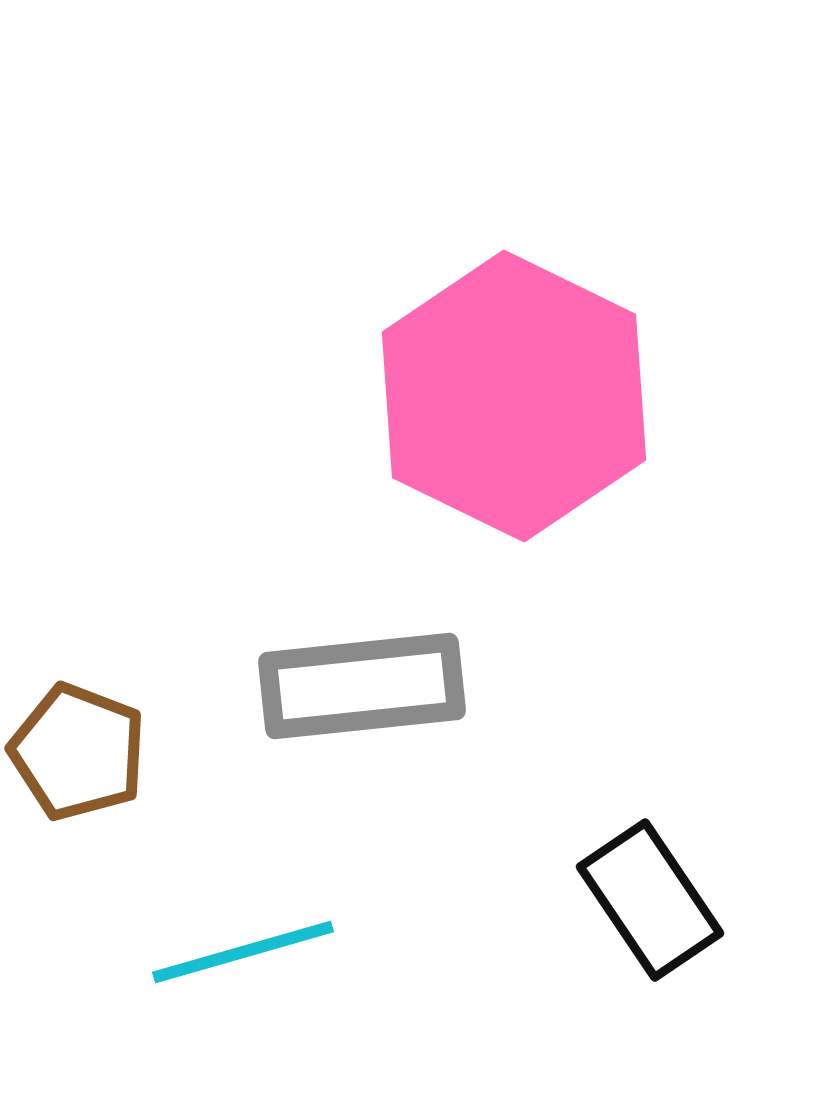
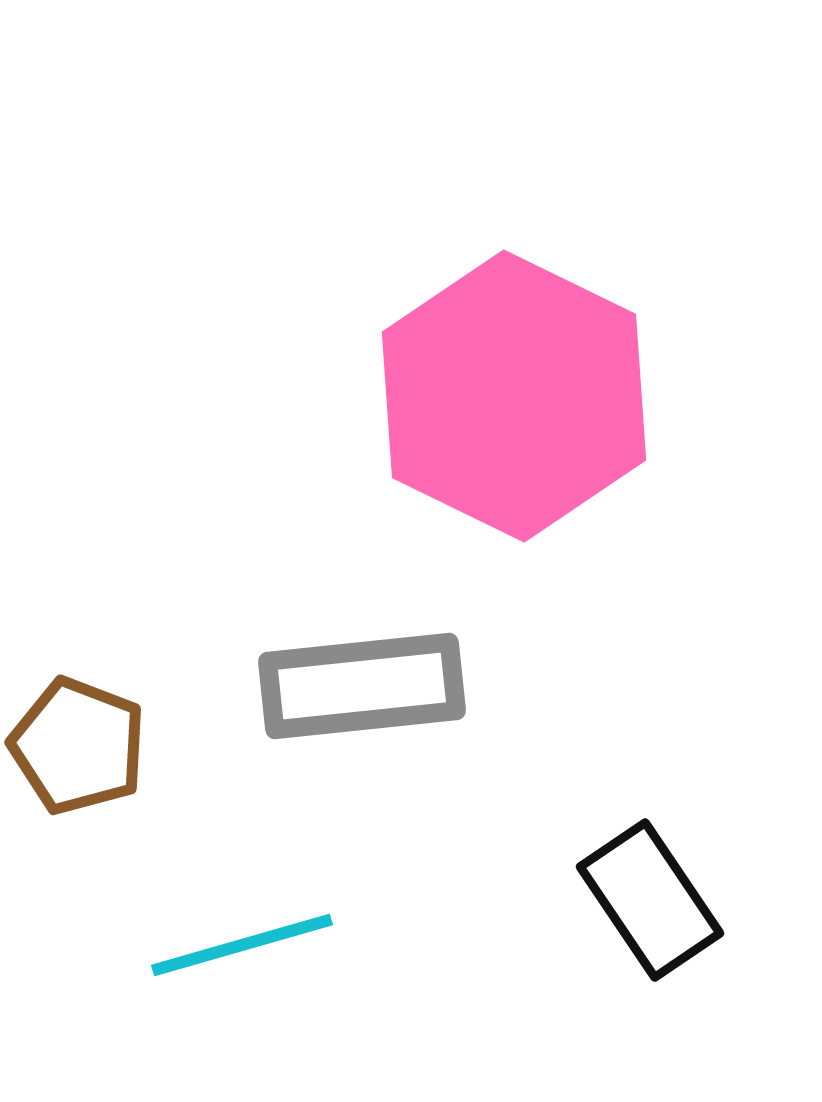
brown pentagon: moved 6 px up
cyan line: moved 1 px left, 7 px up
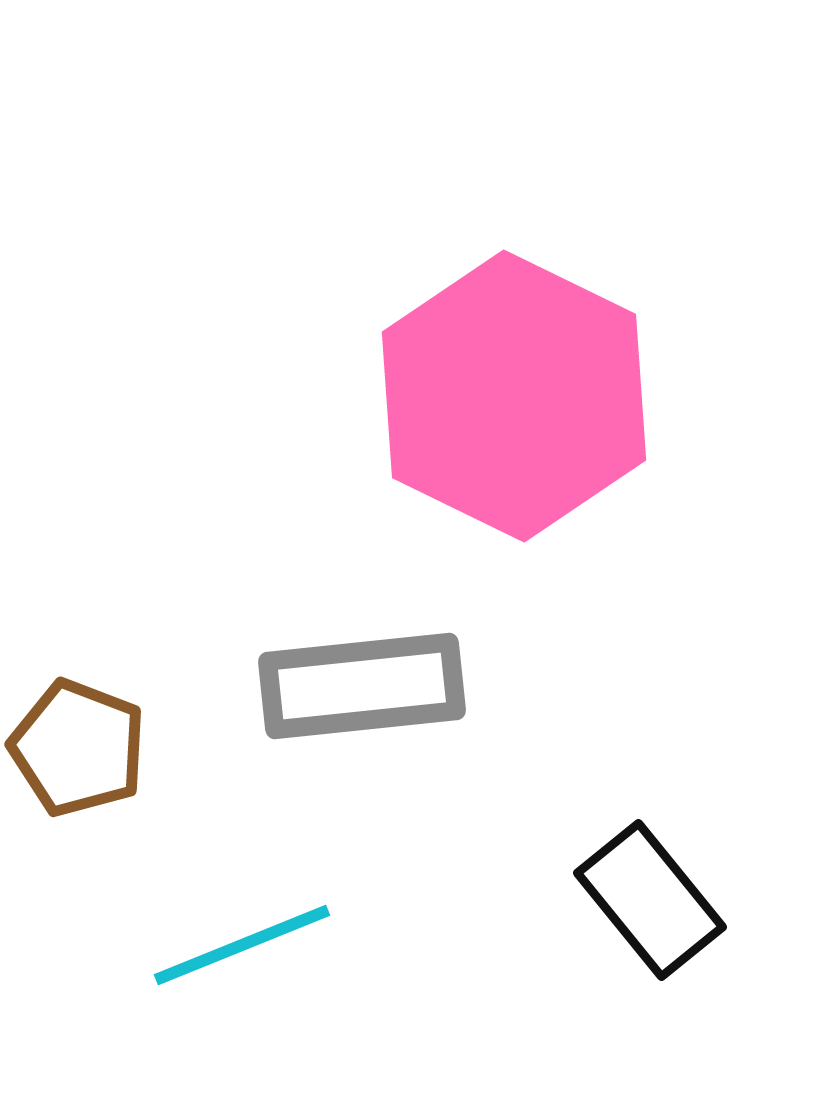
brown pentagon: moved 2 px down
black rectangle: rotated 5 degrees counterclockwise
cyan line: rotated 6 degrees counterclockwise
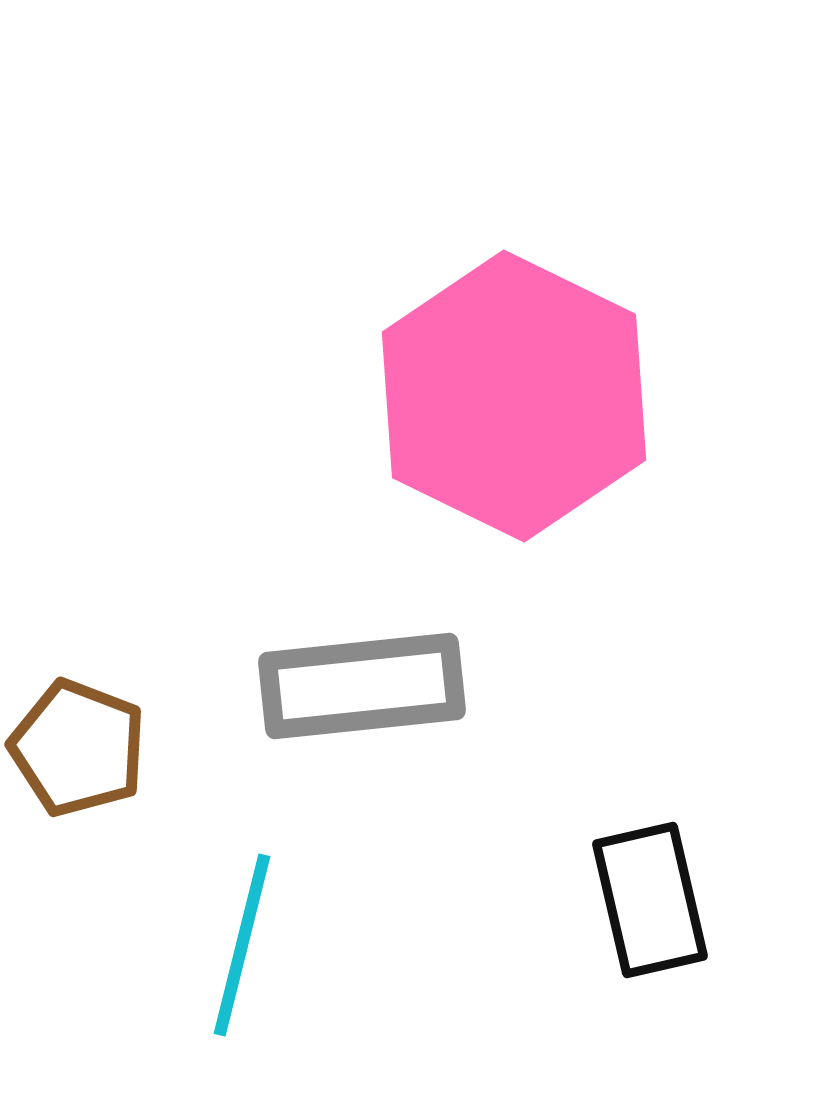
black rectangle: rotated 26 degrees clockwise
cyan line: rotated 54 degrees counterclockwise
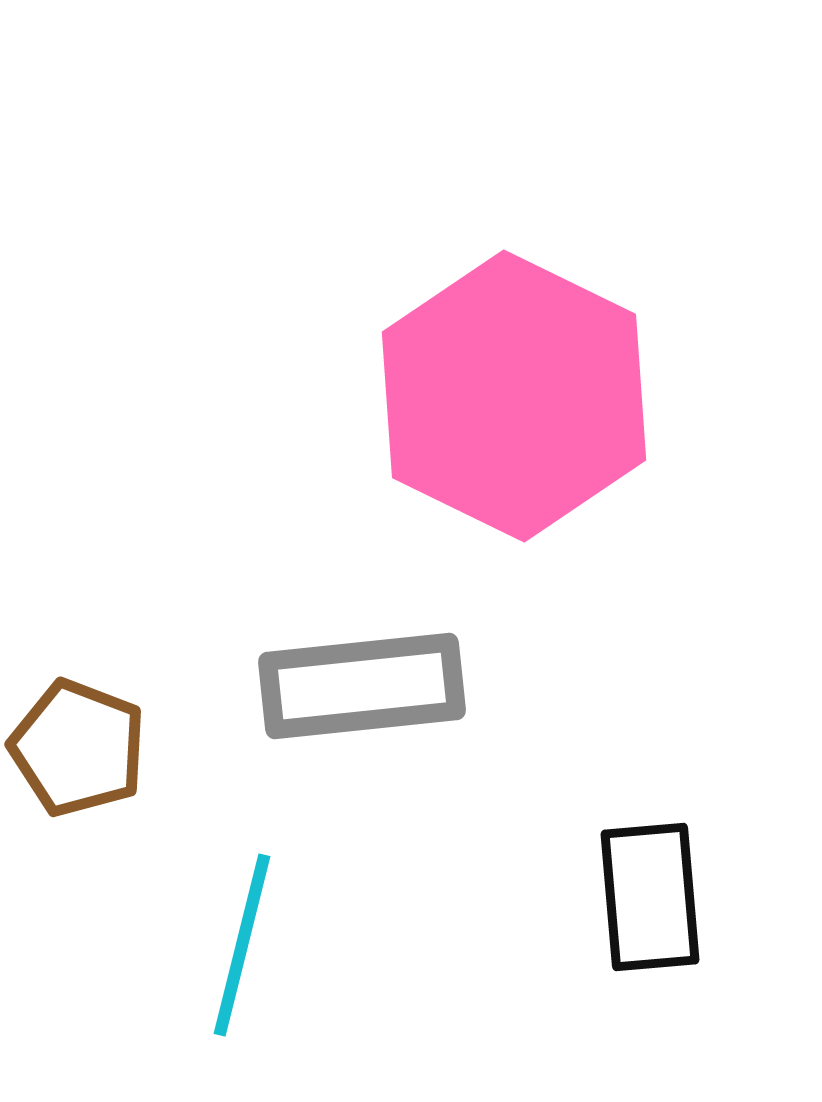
black rectangle: moved 3 px up; rotated 8 degrees clockwise
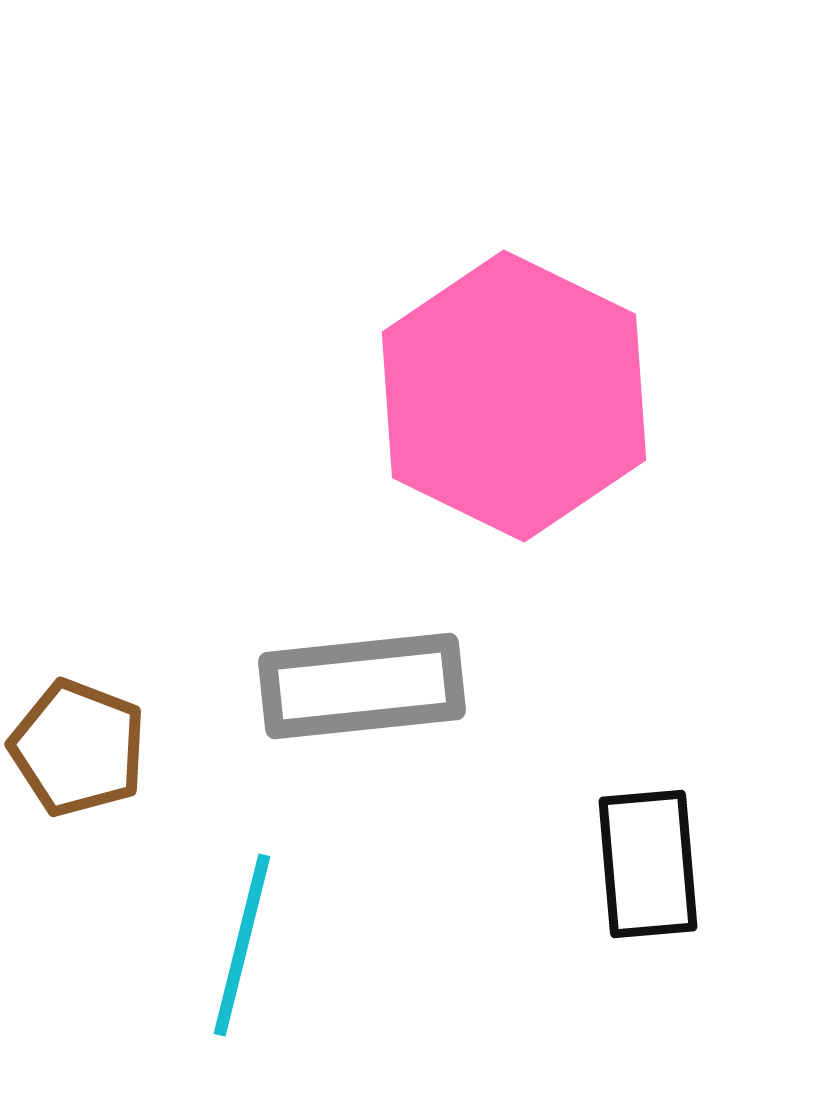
black rectangle: moved 2 px left, 33 px up
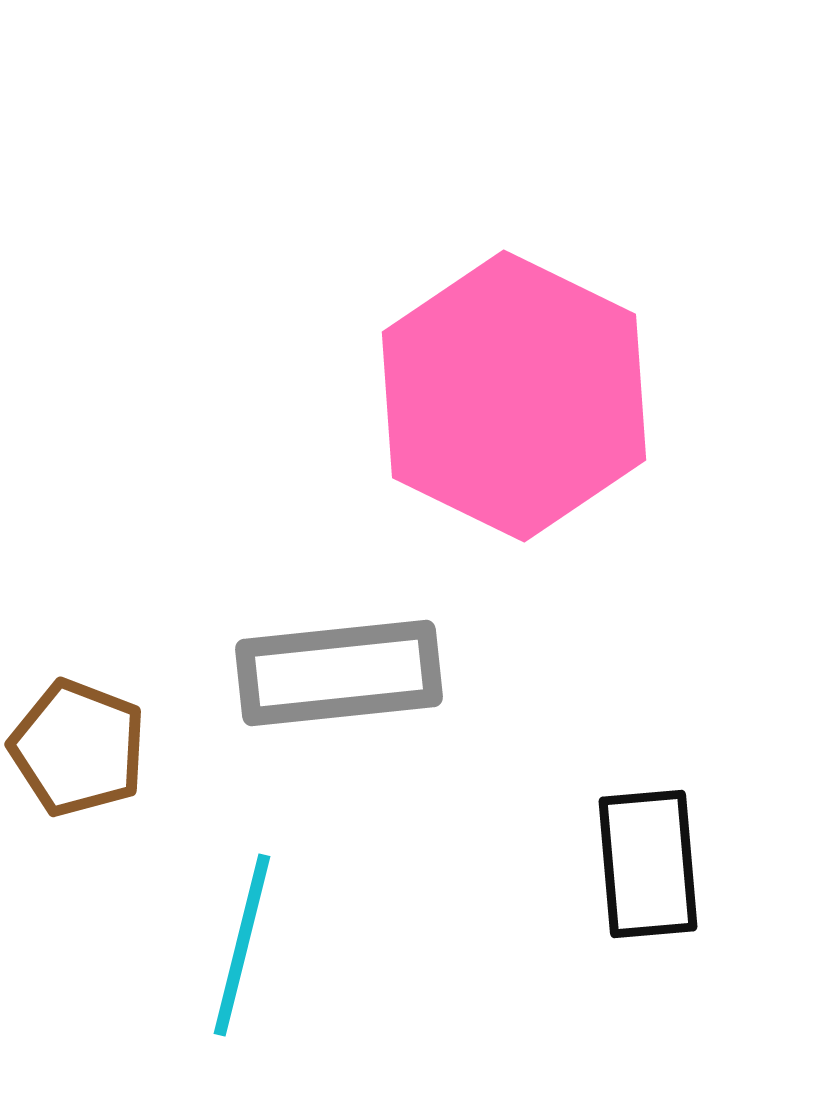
gray rectangle: moved 23 px left, 13 px up
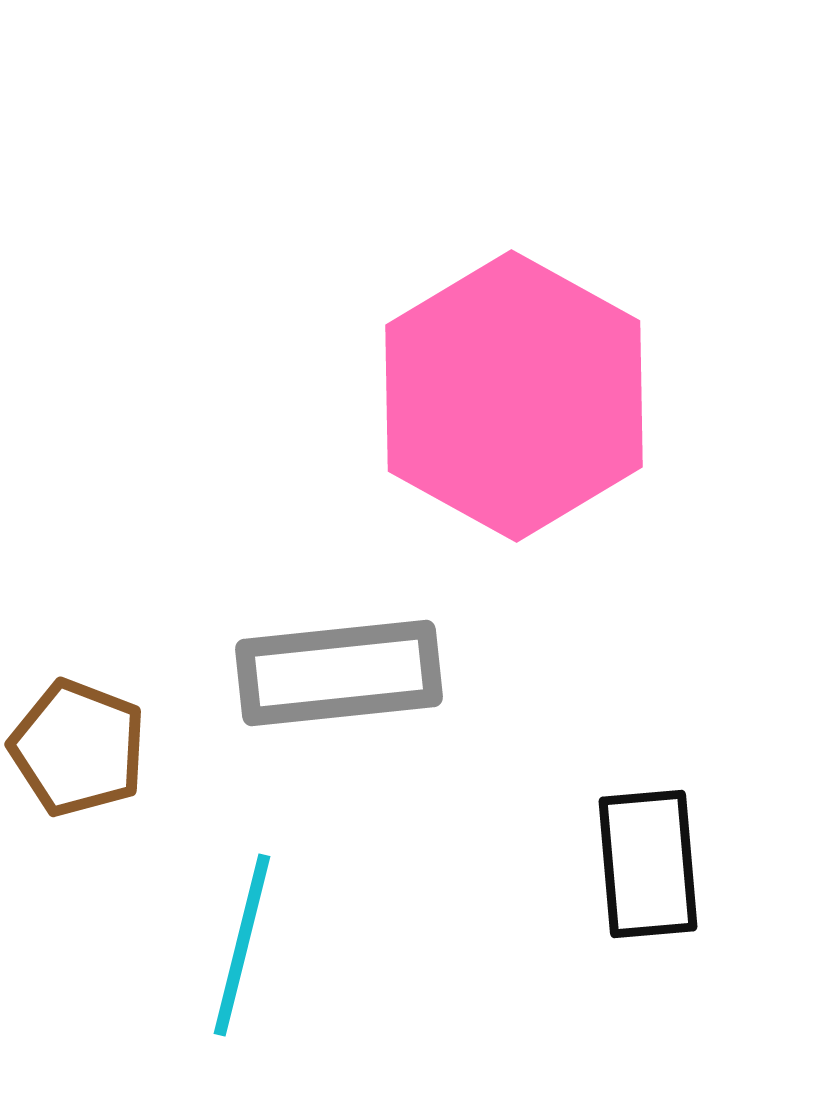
pink hexagon: rotated 3 degrees clockwise
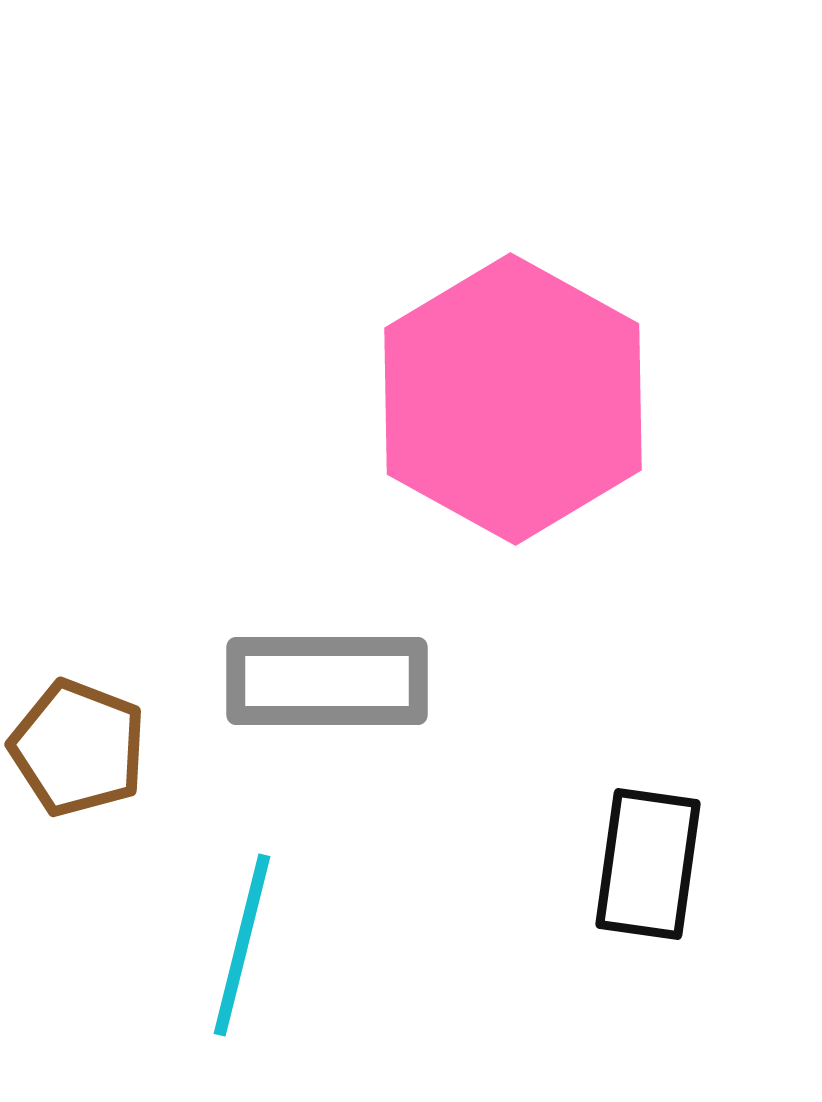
pink hexagon: moved 1 px left, 3 px down
gray rectangle: moved 12 px left, 8 px down; rotated 6 degrees clockwise
black rectangle: rotated 13 degrees clockwise
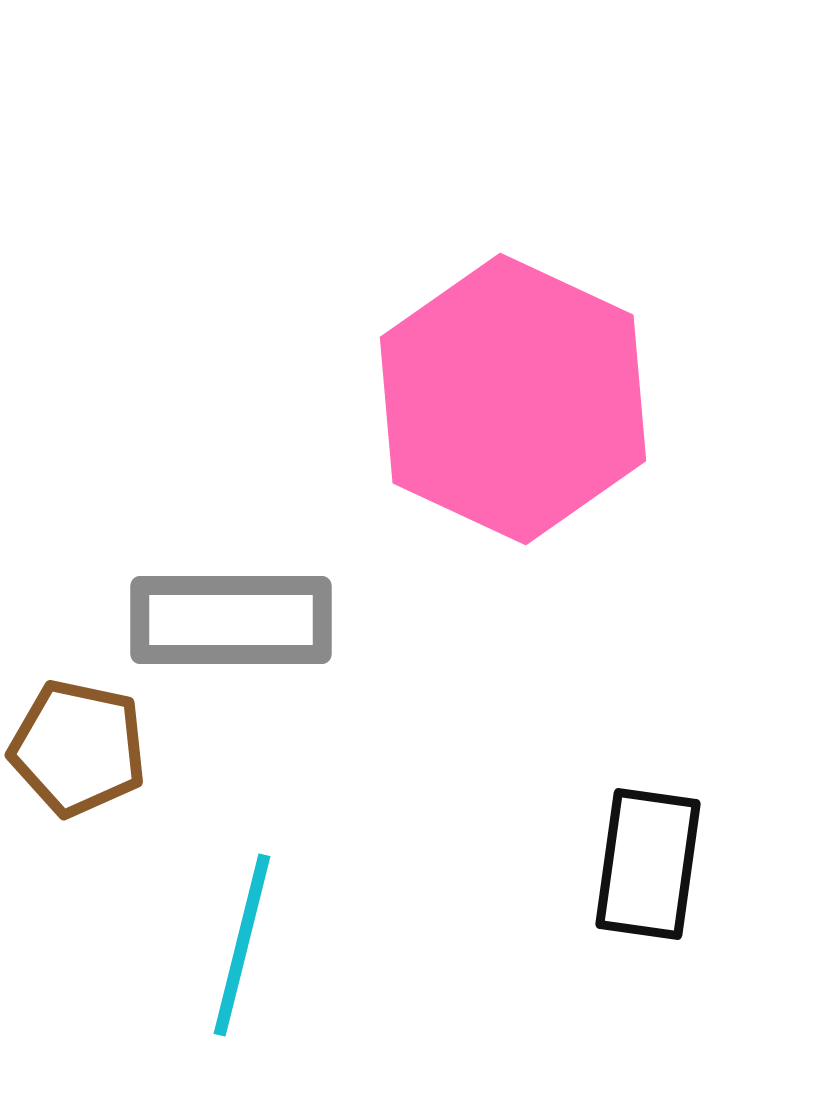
pink hexagon: rotated 4 degrees counterclockwise
gray rectangle: moved 96 px left, 61 px up
brown pentagon: rotated 9 degrees counterclockwise
